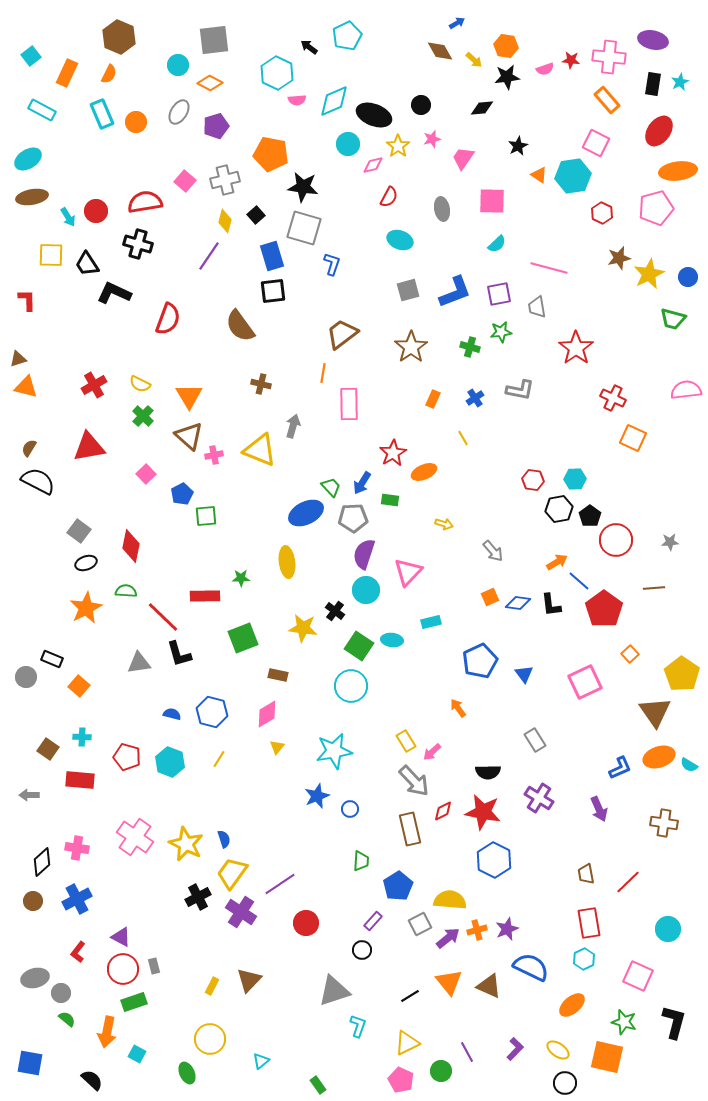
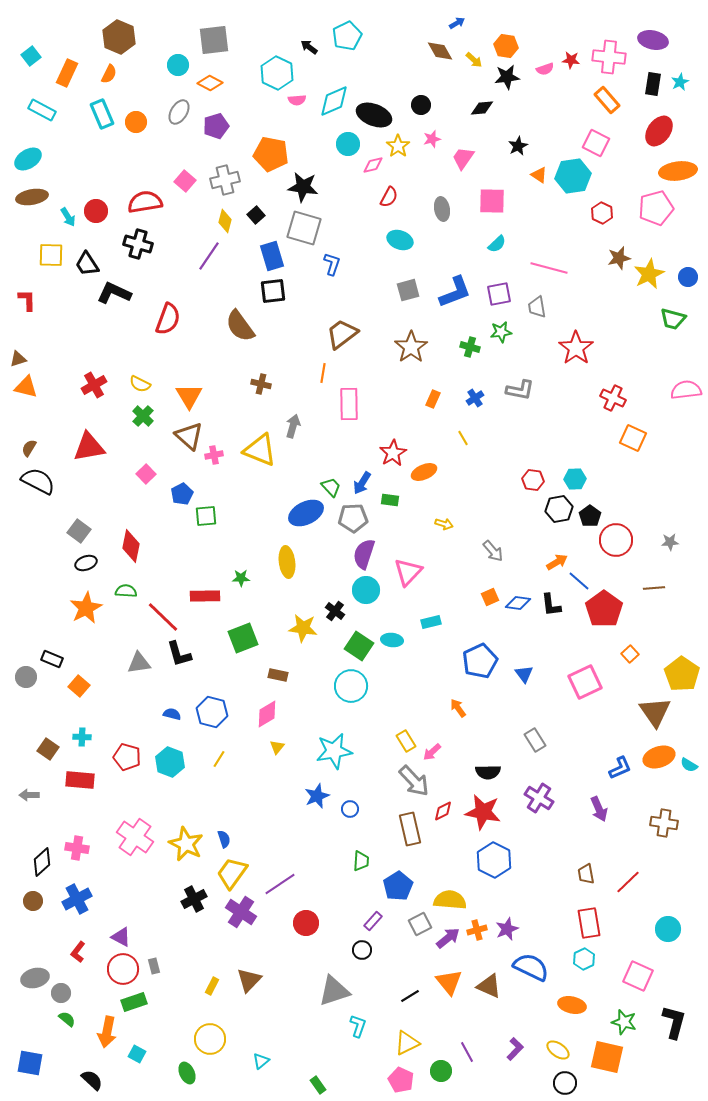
black cross at (198, 897): moved 4 px left, 2 px down
orange ellipse at (572, 1005): rotated 52 degrees clockwise
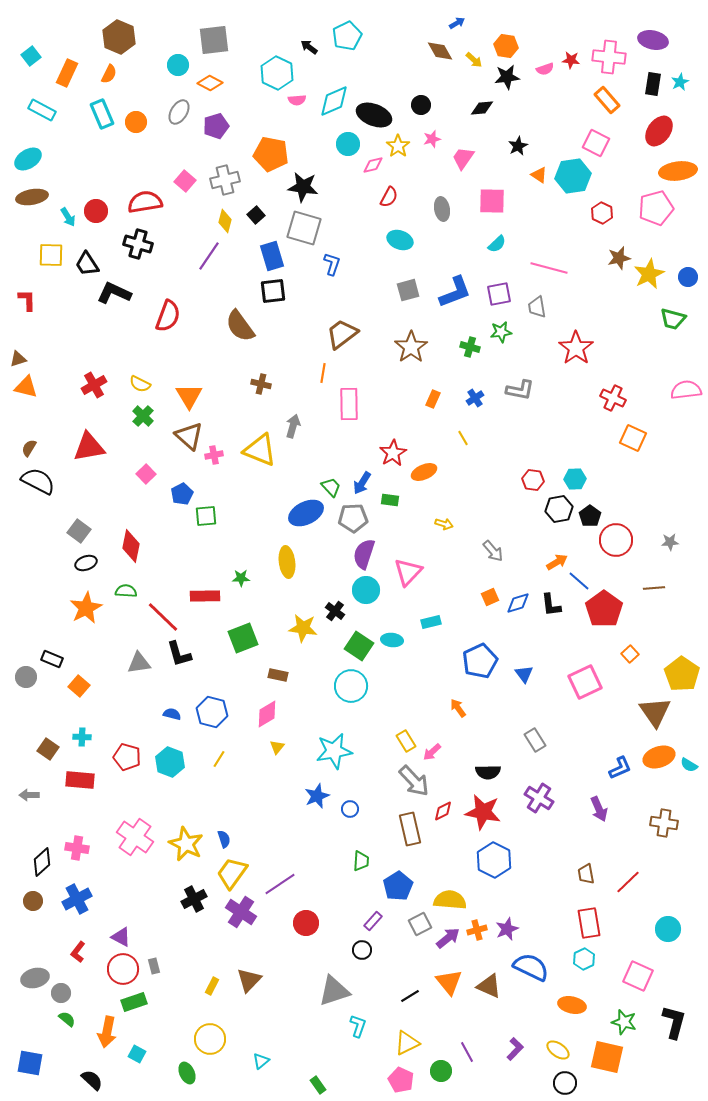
red semicircle at (168, 319): moved 3 px up
blue diamond at (518, 603): rotated 25 degrees counterclockwise
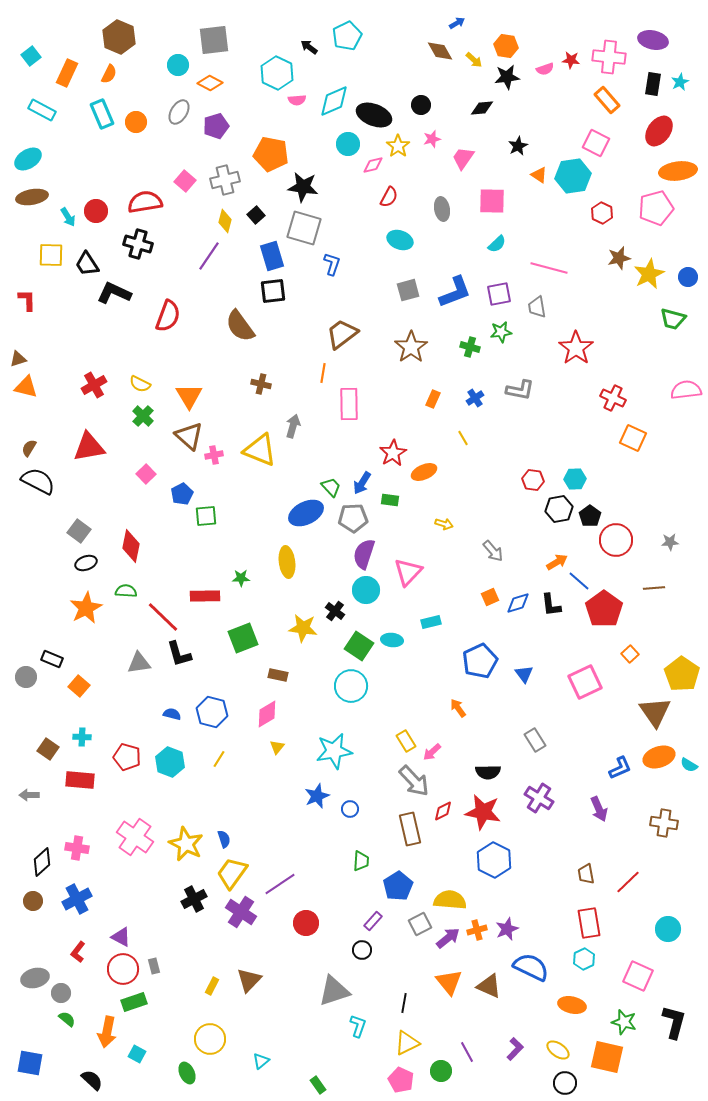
black line at (410, 996): moved 6 px left, 7 px down; rotated 48 degrees counterclockwise
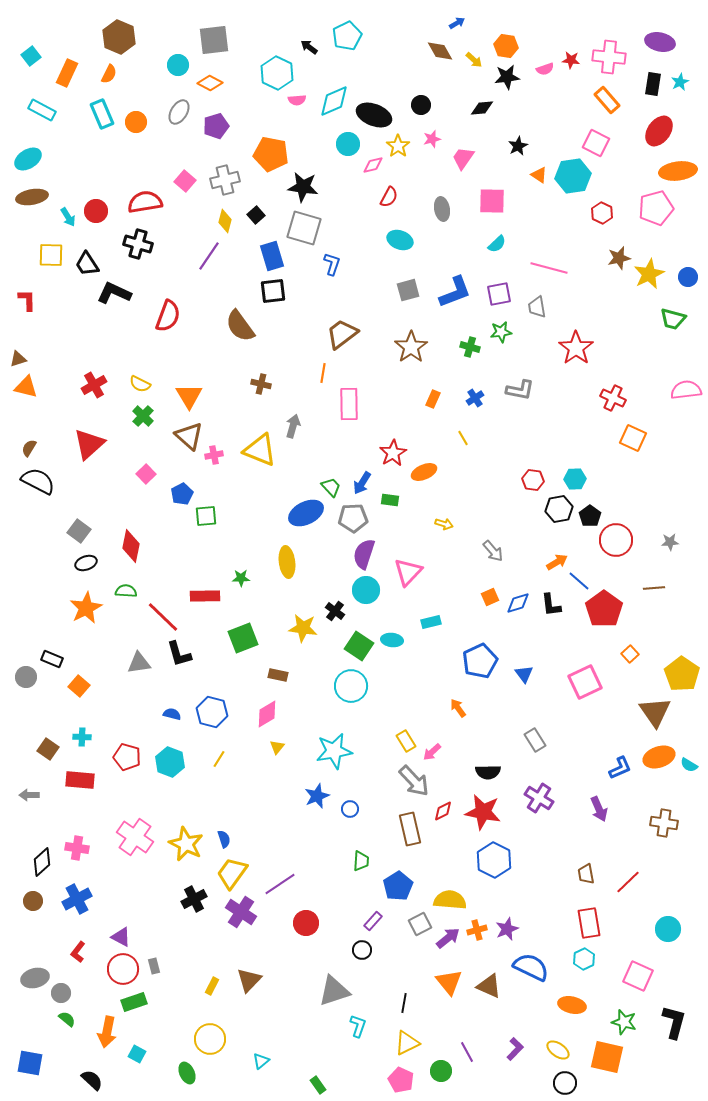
purple ellipse at (653, 40): moved 7 px right, 2 px down
red triangle at (89, 447): moved 3 px up; rotated 32 degrees counterclockwise
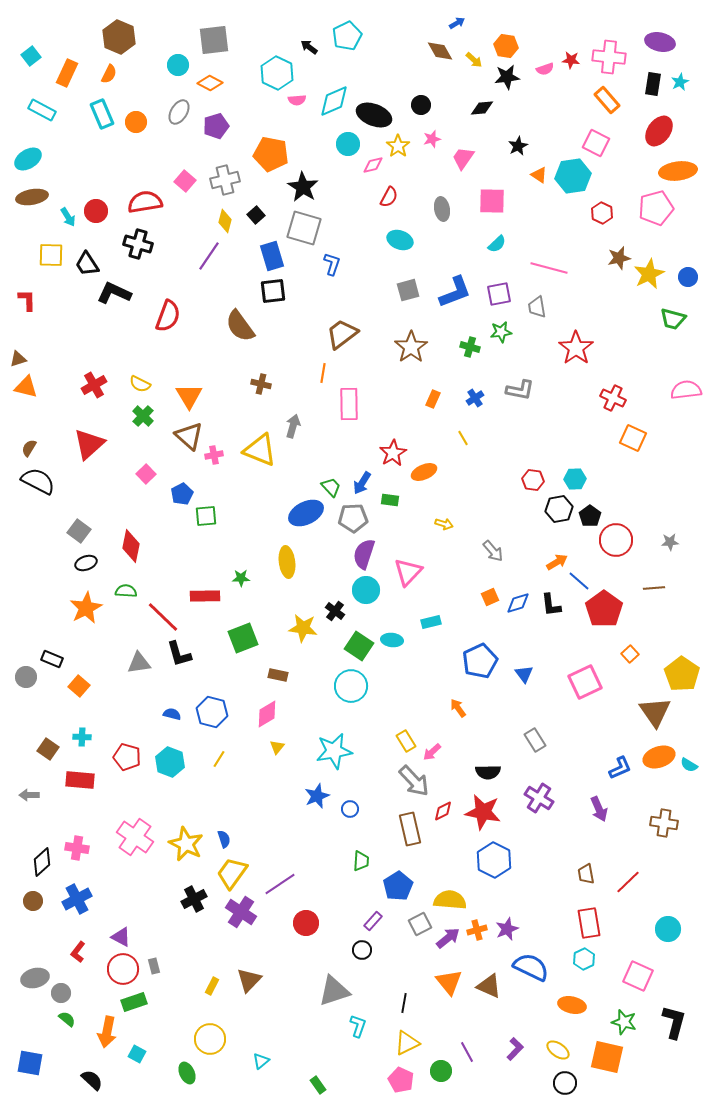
black star at (303, 187): rotated 24 degrees clockwise
